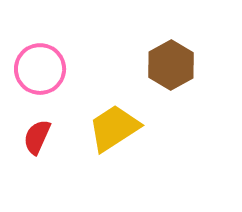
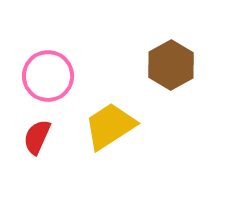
pink circle: moved 8 px right, 7 px down
yellow trapezoid: moved 4 px left, 2 px up
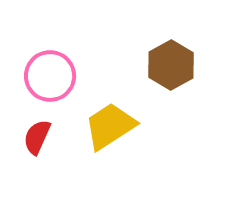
pink circle: moved 2 px right
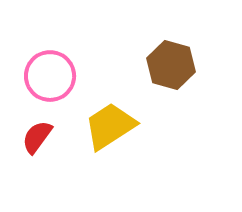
brown hexagon: rotated 15 degrees counterclockwise
red semicircle: rotated 12 degrees clockwise
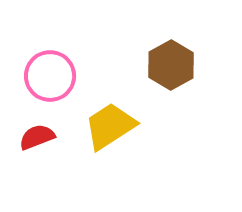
brown hexagon: rotated 15 degrees clockwise
red semicircle: rotated 33 degrees clockwise
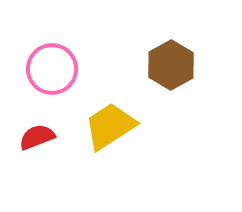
pink circle: moved 2 px right, 7 px up
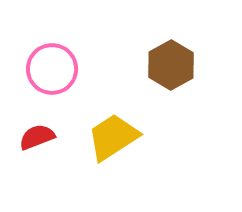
yellow trapezoid: moved 3 px right, 11 px down
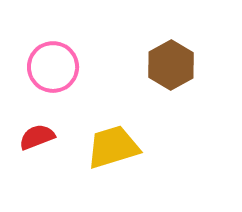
pink circle: moved 1 px right, 2 px up
yellow trapezoid: moved 10 px down; rotated 16 degrees clockwise
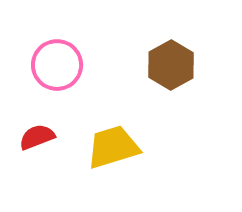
pink circle: moved 4 px right, 2 px up
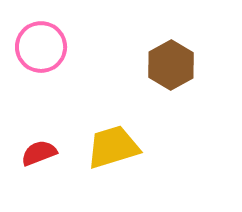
pink circle: moved 16 px left, 18 px up
red semicircle: moved 2 px right, 16 px down
